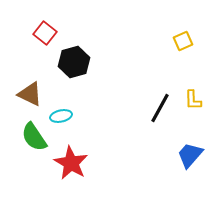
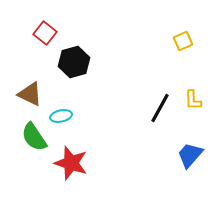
red star: rotated 12 degrees counterclockwise
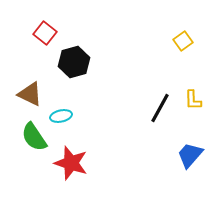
yellow square: rotated 12 degrees counterclockwise
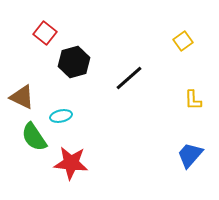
brown triangle: moved 8 px left, 3 px down
black line: moved 31 px left, 30 px up; rotated 20 degrees clockwise
red star: rotated 12 degrees counterclockwise
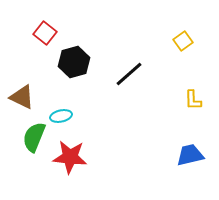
black line: moved 4 px up
green semicircle: rotated 56 degrees clockwise
blue trapezoid: rotated 36 degrees clockwise
red star: moved 1 px left, 6 px up
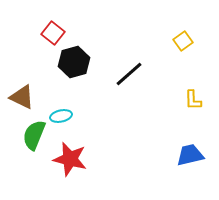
red square: moved 8 px right
green semicircle: moved 2 px up
red star: moved 2 px down; rotated 8 degrees clockwise
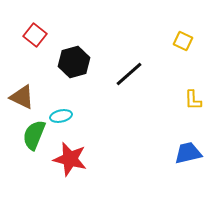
red square: moved 18 px left, 2 px down
yellow square: rotated 30 degrees counterclockwise
blue trapezoid: moved 2 px left, 2 px up
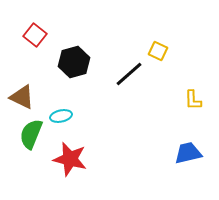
yellow square: moved 25 px left, 10 px down
green semicircle: moved 3 px left, 1 px up
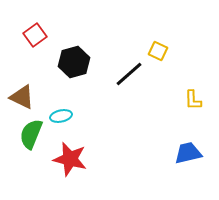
red square: rotated 15 degrees clockwise
